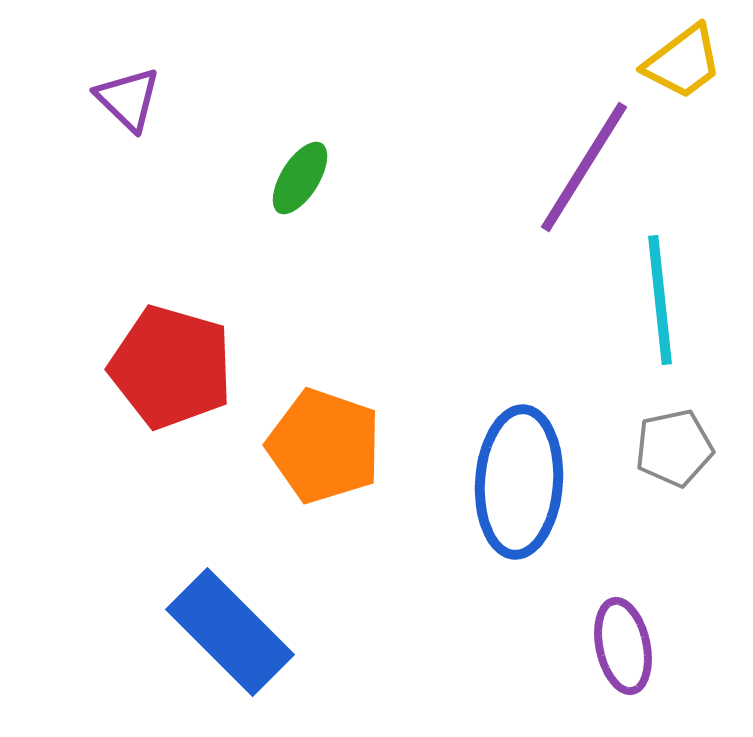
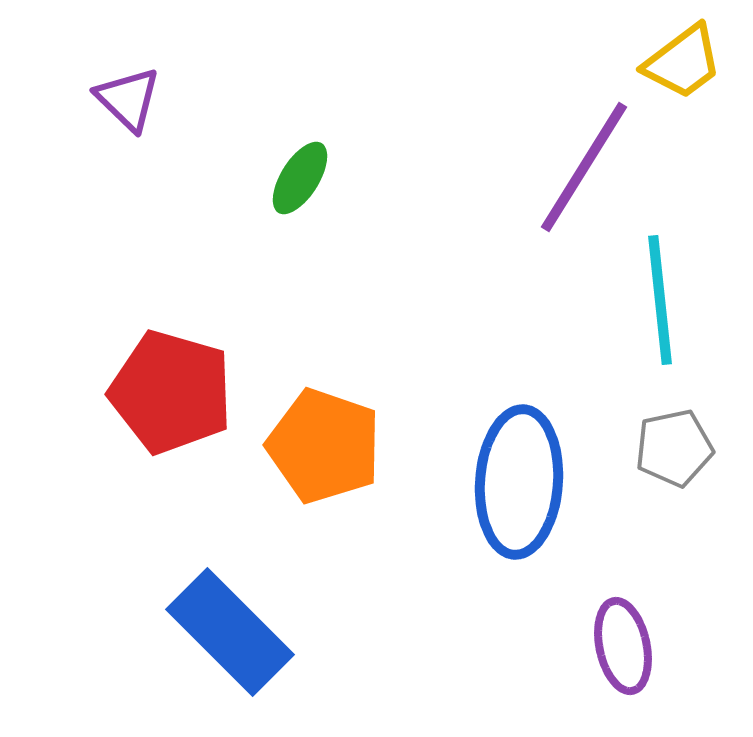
red pentagon: moved 25 px down
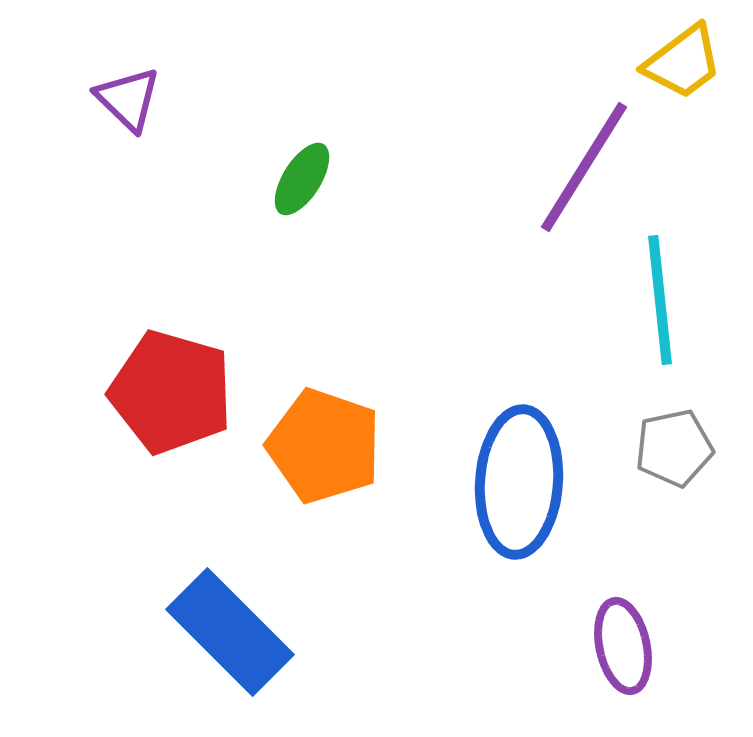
green ellipse: moved 2 px right, 1 px down
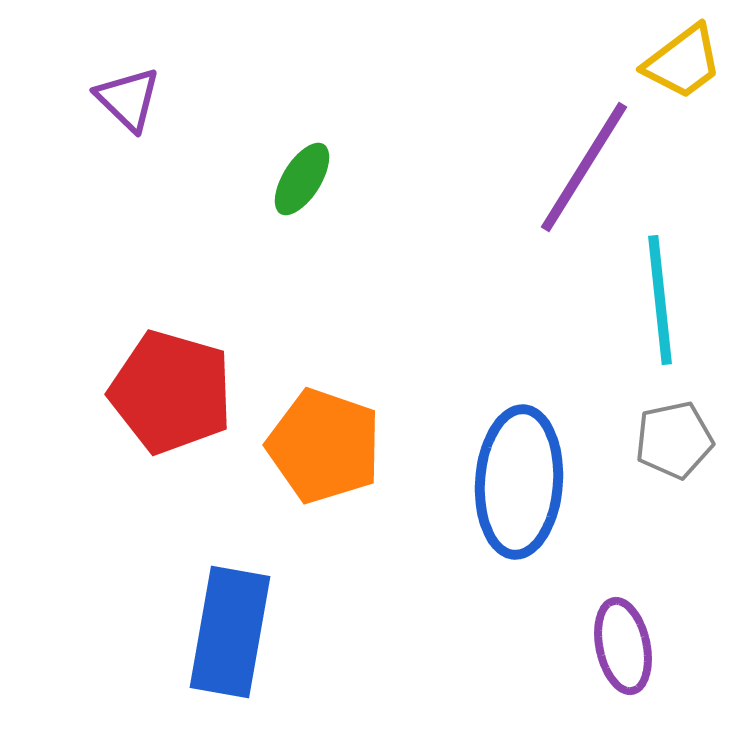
gray pentagon: moved 8 px up
blue rectangle: rotated 55 degrees clockwise
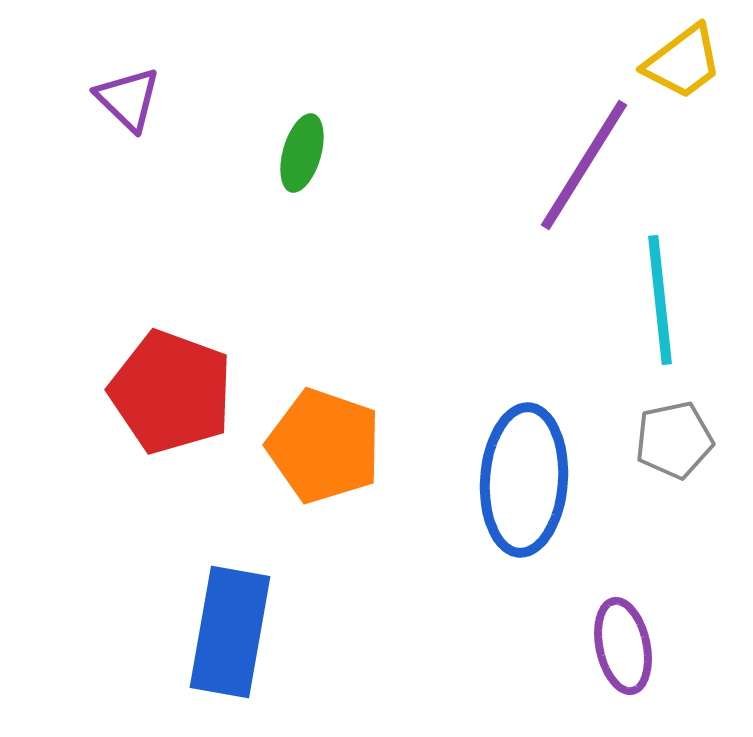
purple line: moved 2 px up
green ellipse: moved 26 px up; rotated 16 degrees counterclockwise
red pentagon: rotated 4 degrees clockwise
blue ellipse: moved 5 px right, 2 px up
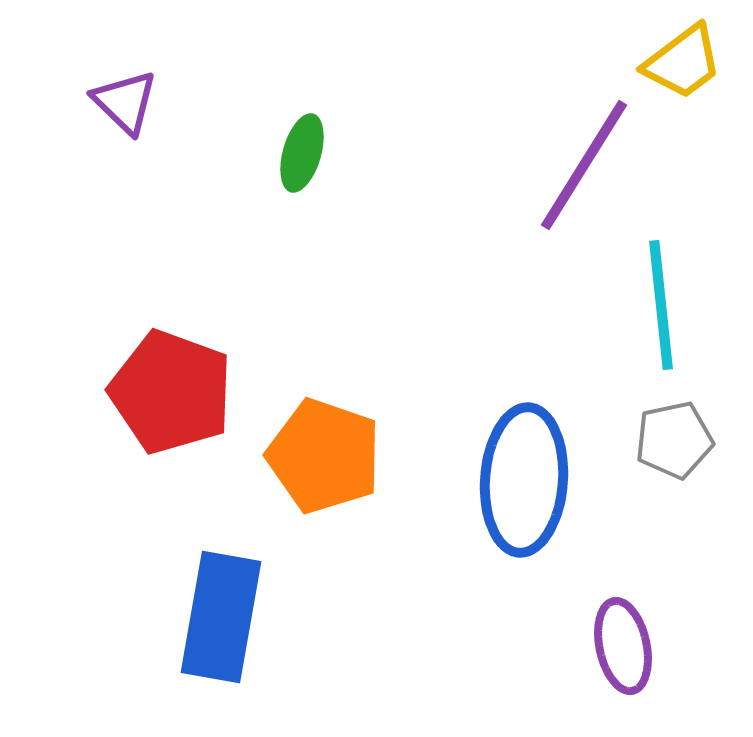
purple triangle: moved 3 px left, 3 px down
cyan line: moved 1 px right, 5 px down
orange pentagon: moved 10 px down
blue rectangle: moved 9 px left, 15 px up
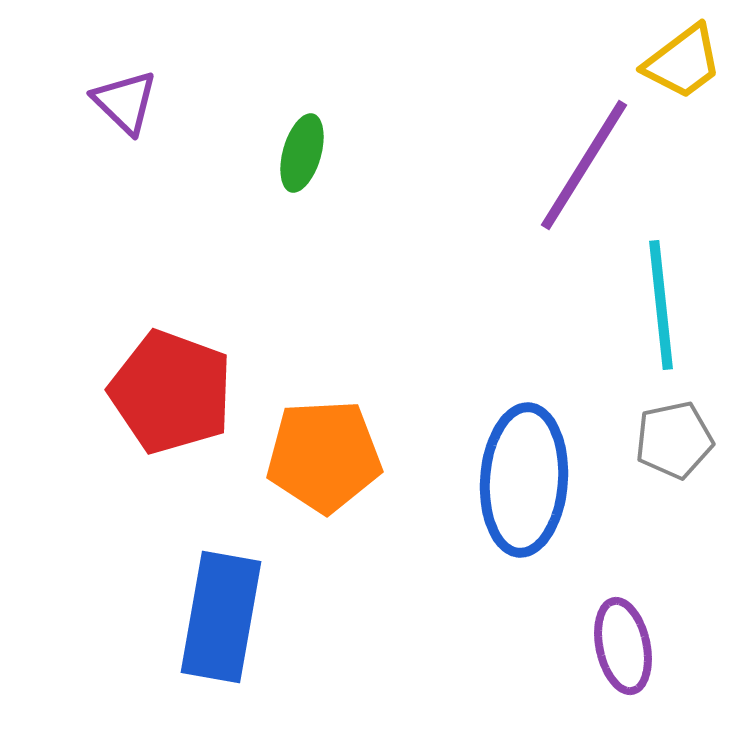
orange pentagon: rotated 22 degrees counterclockwise
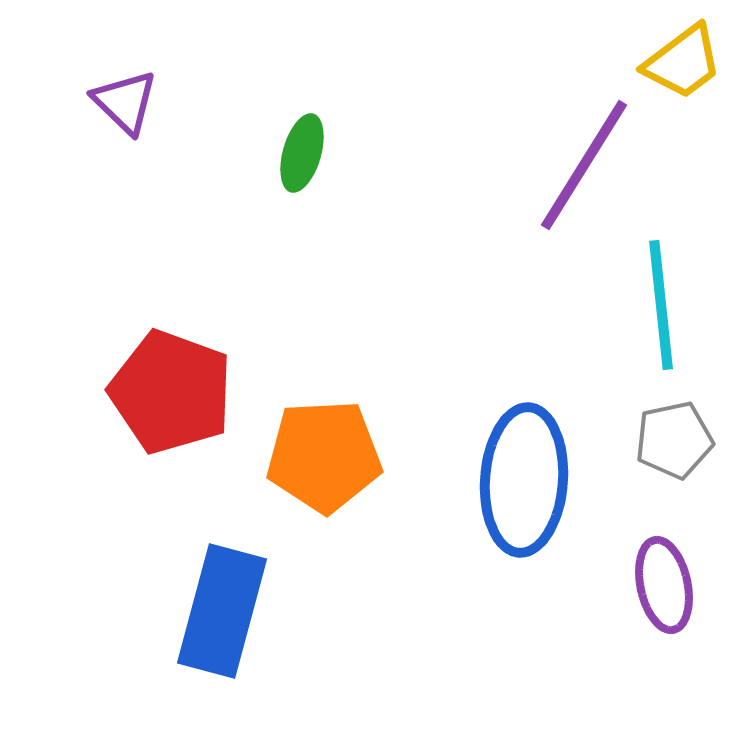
blue rectangle: moved 1 px right, 6 px up; rotated 5 degrees clockwise
purple ellipse: moved 41 px right, 61 px up
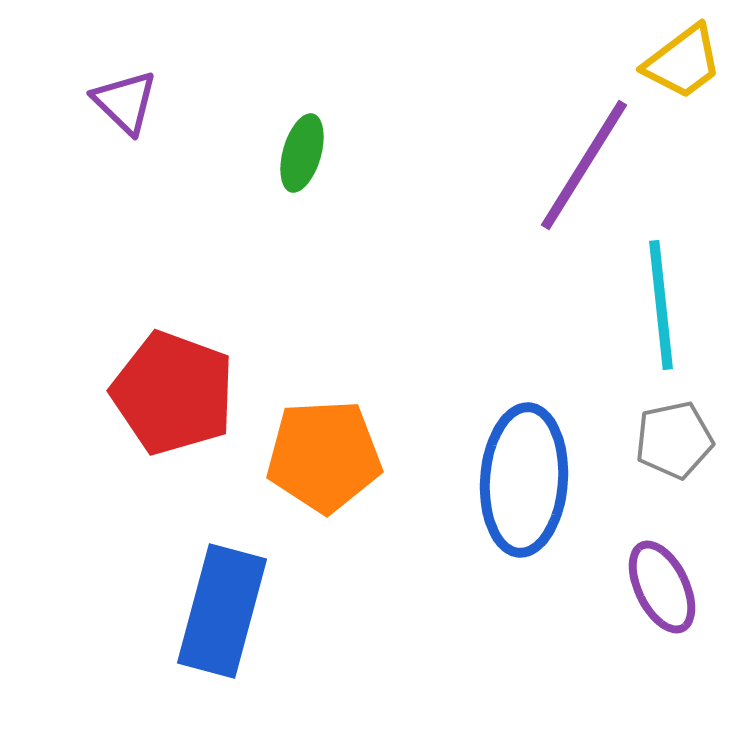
red pentagon: moved 2 px right, 1 px down
purple ellipse: moved 2 px left, 2 px down; rotated 14 degrees counterclockwise
